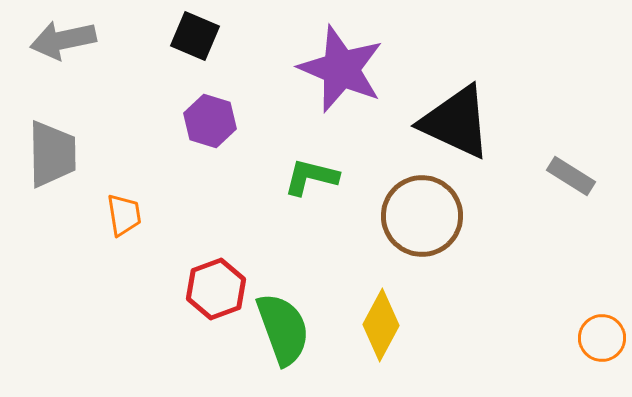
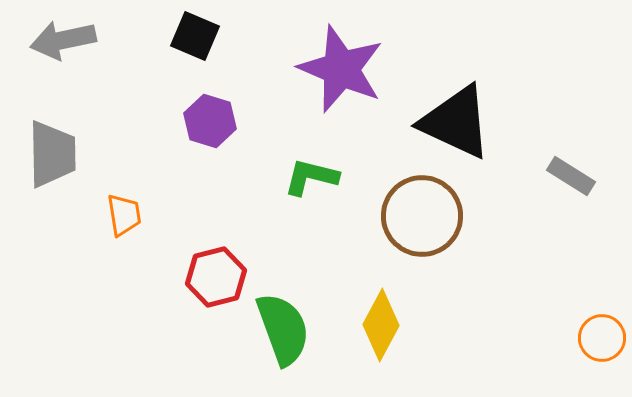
red hexagon: moved 12 px up; rotated 6 degrees clockwise
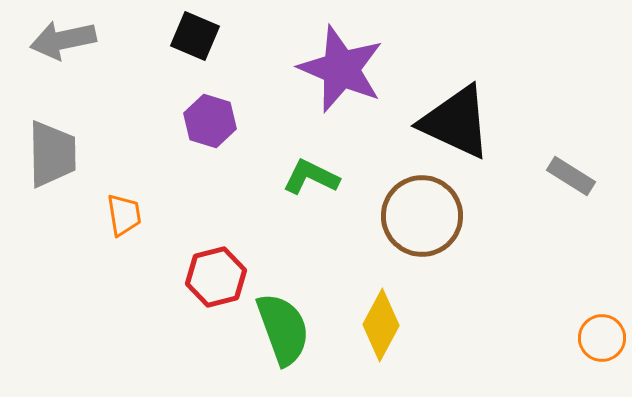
green L-shape: rotated 12 degrees clockwise
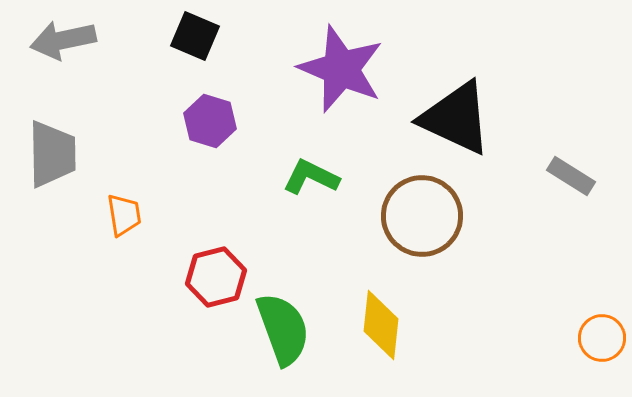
black triangle: moved 4 px up
yellow diamond: rotated 22 degrees counterclockwise
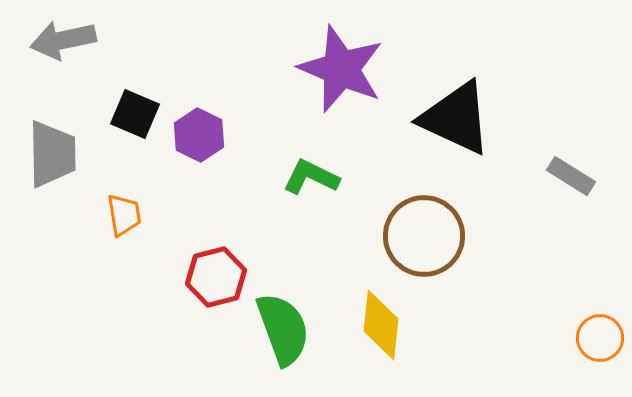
black square: moved 60 px left, 78 px down
purple hexagon: moved 11 px left, 14 px down; rotated 9 degrees clockwise
brown circle: moved 2 px right, 20 px down
orange circle: moved 2 px left
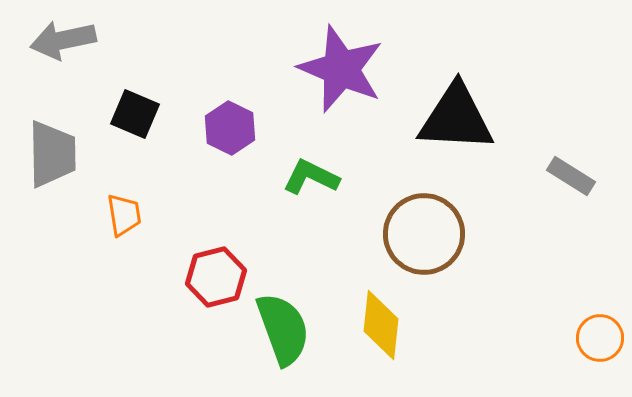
black triangle: rotated 22 degrees counterclockwise
purple hexagon: moved 31 px right, 7 px up
brown circle: moved 2 px up
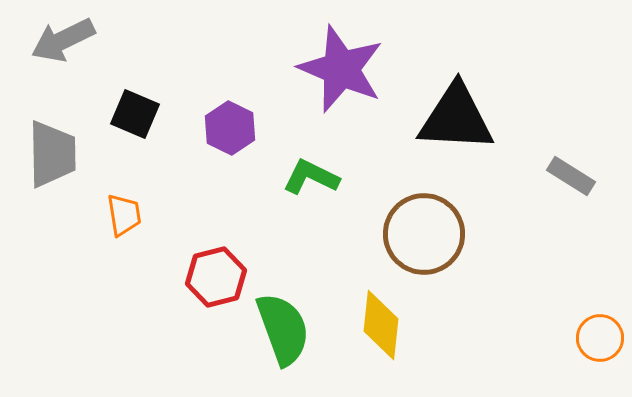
gray arrow: rotated 14 degrees counterclockwise
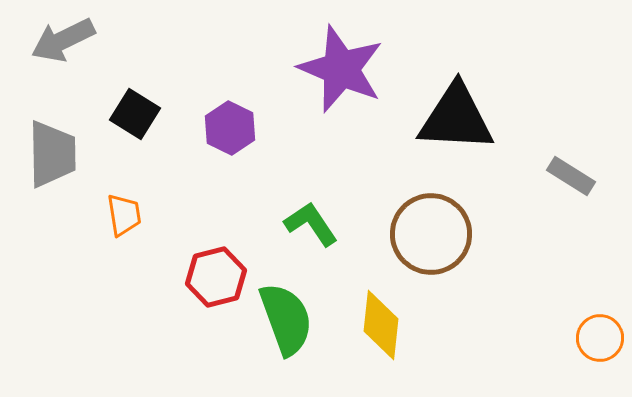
black square: rotated 9 degrees clockwise
green L-shape: moved 47 px down; rotated 30 degrees clockwise
brown circle: moved 7 px right
green semicircle: moved 3 px right, 10 px up
